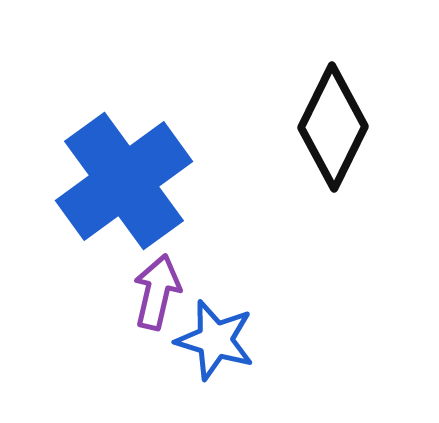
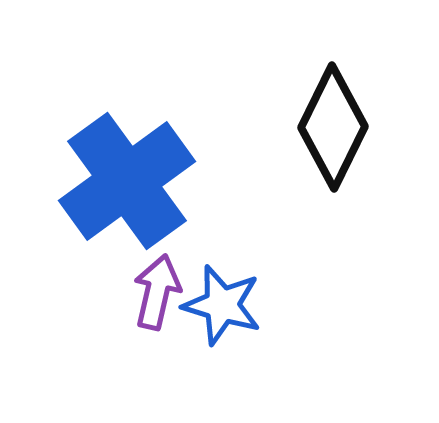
blue cross: moved 3 px right
blue star: moved 7 px right, 35 px up
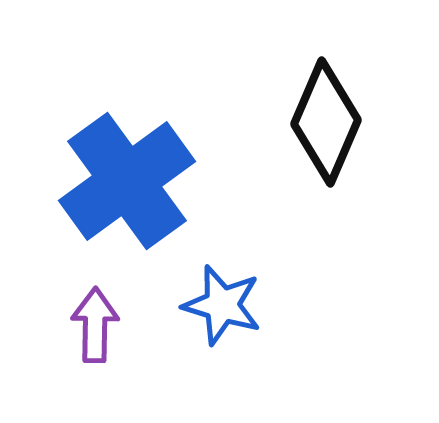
black diamond: moved 7 px left, 5 px up; rotated 3 degrees counterclockwise
purple arrow: moved 62 px left, 33 px down; rotated 12 degrees counterclockwise
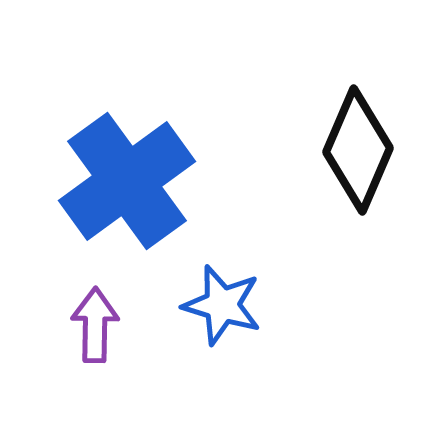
black diamond: moved 32 px right, 28 px down
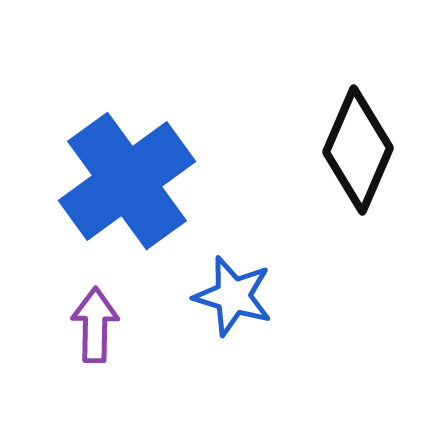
blue star: moved 11 px right, 9 px up
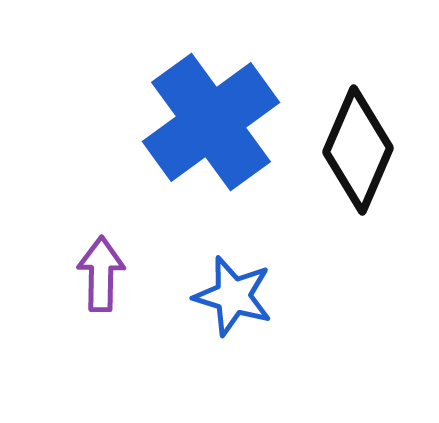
blue cross: moved 84 px right, 59 px up
purple arrow: moved 6 px right, 51 px up
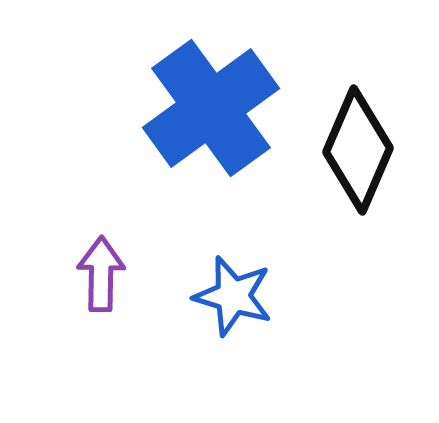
blue cross: moved 14 px up
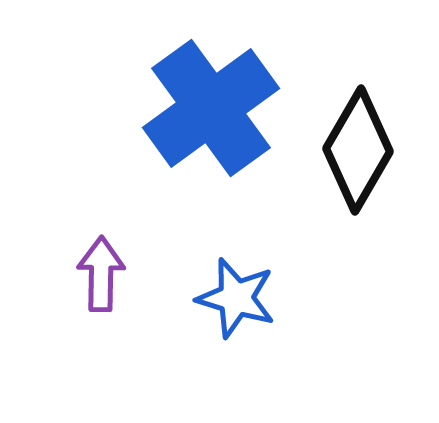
black diamond: rotated 7 degrees clockwise
blue star: moved 3 px right, 2 px down
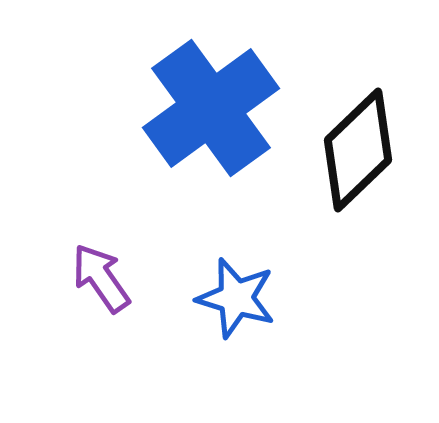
black diamond: rotated 16 degrees clockwise
purple arrow: moved 4 px down; rotated 36 degrees counterclockwise
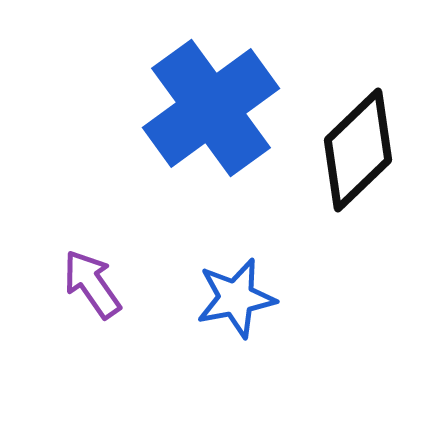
purple arrow: moved 9 px left, 6 px down
blue star: rotated 28 degrees counterclockwise
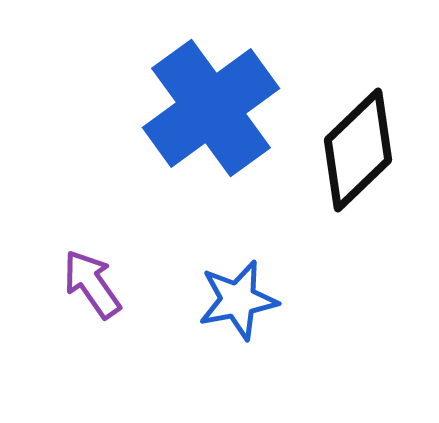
blue star: moved 2 px right, 2 px down
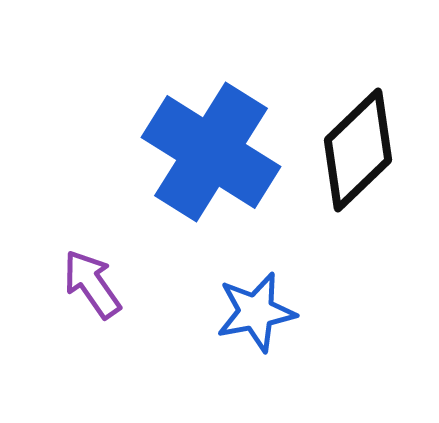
blue cross: moved 44 px down; rotated 22 degrees counterclockwise
blue star: moved 18 px right, 12 px down
